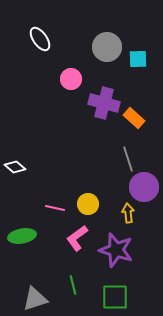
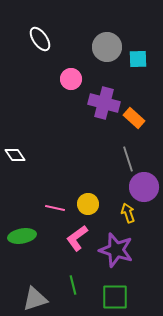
white diamond: moved 12 px up; rotated 15 degrees clockwise
yellow arrow: rotated 12 degrees counterclockwise
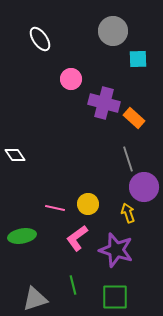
gray circle: moved 6 px right, 16 px up
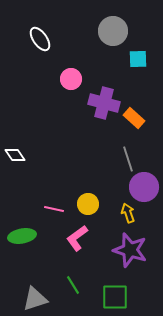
pink line: moved 1 px left, 1 px down
purple star: moved 14 px right
green line: rotated 18 degrees counterclockwise
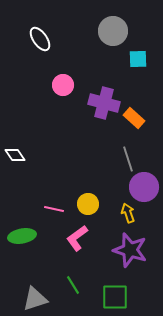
pink circle: moved 8 px left, 6 px down
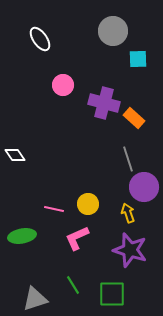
pink L-shape: rotated 12 degrees clockwise
green square: moved 3 px left, 3 px up
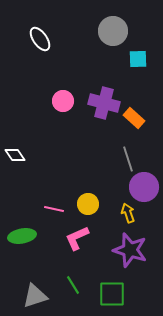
pink circle: moved 16 px down
gray triangle: moved 3 px up
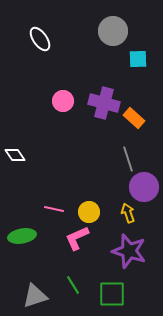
yellow circle: moved 1 px right, 8 px down
purple star: moved 1 px left, 1 px down
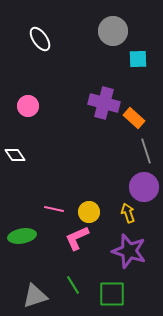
pink circle: moved 35 px left, 5 px down
gray line: moved 18 px right, 8 px up
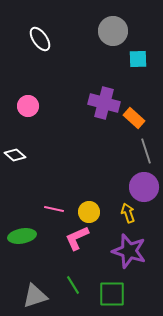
white diamond: rotated 15 degrees counterclockwise
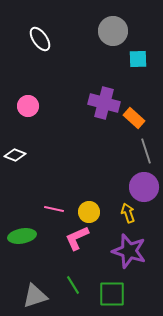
white diamond: rotated 20 degrees counterclockwise
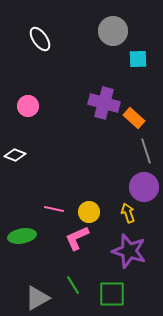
gray triangle: moved 2 px right, 2 px down; rotated 12 degrees counterclockwise
